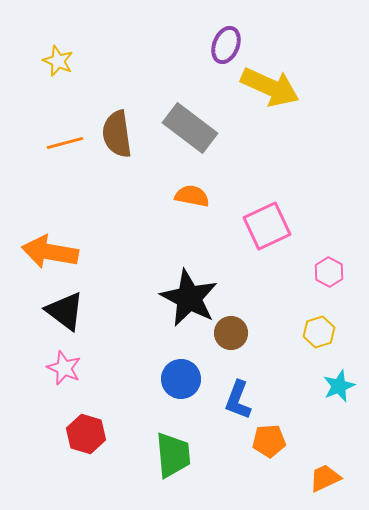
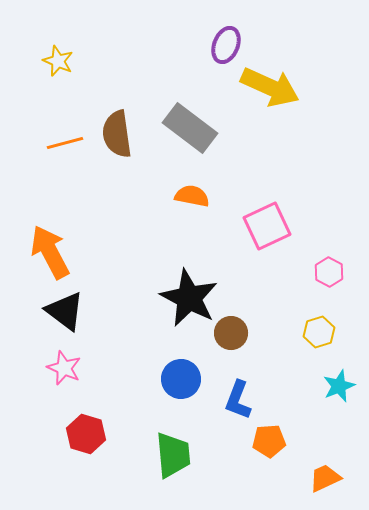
orange arrow: rotated 52 degrees clockwise
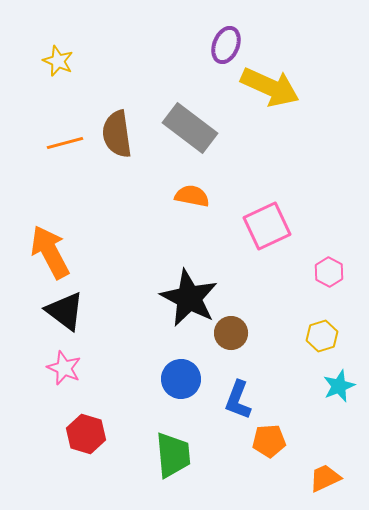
yellow hexagon: moved 3 px right, 4 px down
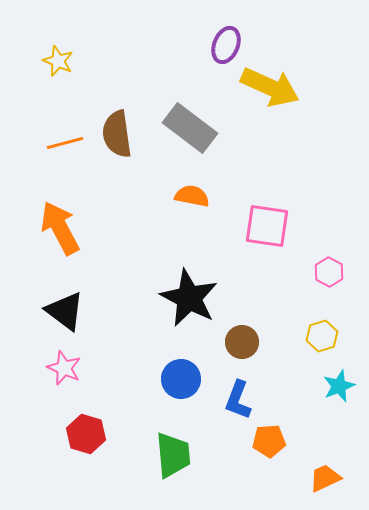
pink square: rotated 33 degrees clockwise
orange arrow: moved 10 px right, 24 px up
brown circle: moved 11 px right, 9 px down
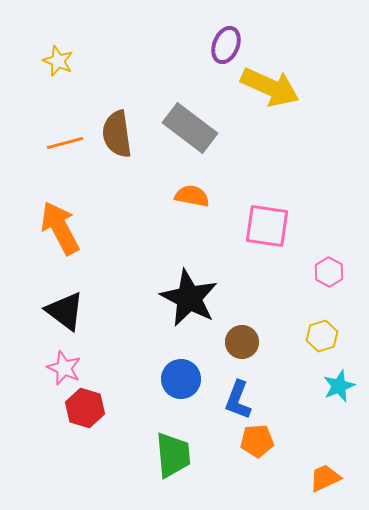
red hexagon: moved 1 px left, 26 px up
orange pentagon: moved 12 px left
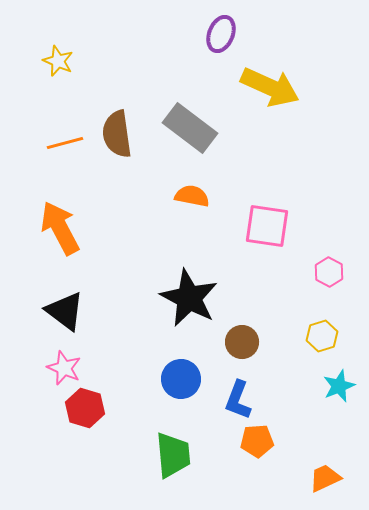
purple ellipse: moved 5 px left, 11 px up
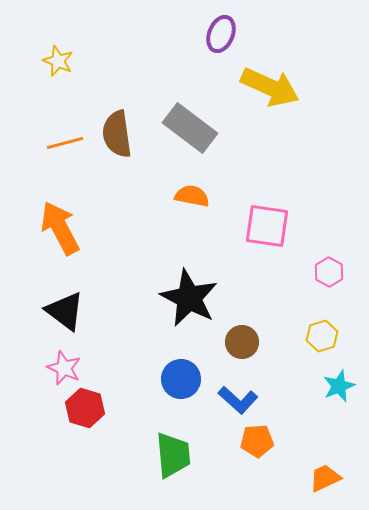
blue L-shape: rotated 69 degrees counterclockwise
